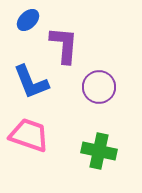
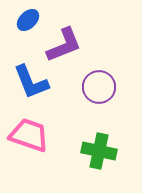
purple L-shape: rotated 63 degrees clockwise
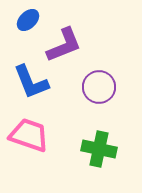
green cross: moved 2 px up
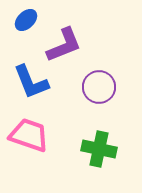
blue ellipse: moved 2 px left
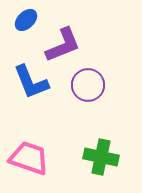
purple L-shape: moved 1 px left
purple circle: moved 11 px left, 2 px up
pink trapezoid: moved 23 px down
green cross: moved 2 px right, 8 px down
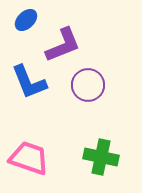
blue L-shape: moved 2 px left
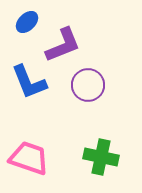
blue ellipse: moved 1 px right, 2 px down
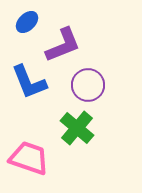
green cross: moved 24 px left, 29 px up; rotated 28 degrees clockwise
